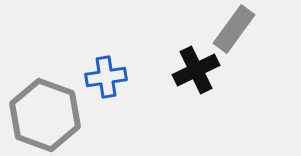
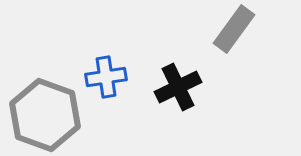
black cross: moved 18 px left, 17 px down
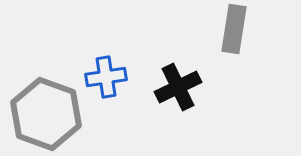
gray rectangle: rotated 27 degrees counterclockwise
gray hexagon: moved 1 px right, 1 px up
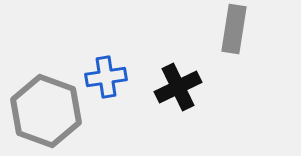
gray hexagon: moved 3 px up
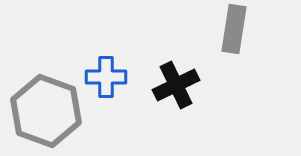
blue cross: rotated 9 degrees clockwise
black cross: moved 2 px left, 2 px up
